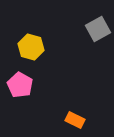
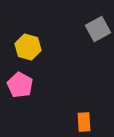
yellow hexagon: moved 3 px left
orange rectangle: moved 9 px right, 2 px down; rotated 60 degrees clockwise
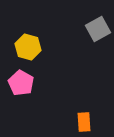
pink pentagon: moved 1 px right, 2 px up
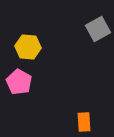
yellow hexagon: rotated 10 degrees counterclockwise
pink pentagon: moved 2 px left, 1 px up
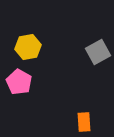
gray square: moved 23 px down
yellow hexagon: rotated 15 degrees counterclockwise
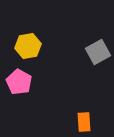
yellow hexagon: moved 1 px up
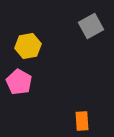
gray square: moved 7 px left, 26 px up
orange rectangle: moved 2 px left, 1 px up
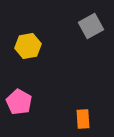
pink pentagon: moved 20 px down
orange rectangle: moved 1 px right, 2 px up
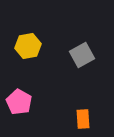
gray square: moved 9 px left, 29 px down
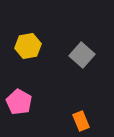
gray square: rotated 20 degrees counterclockwise
orange rectangle: moved 2 px left, 2 px down; rotated 18 degrees counterclockwise
